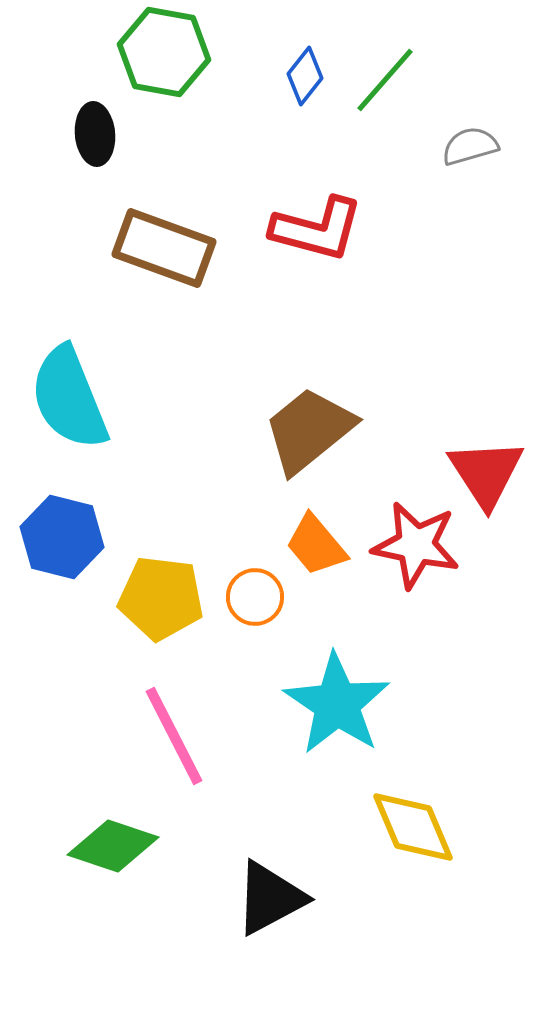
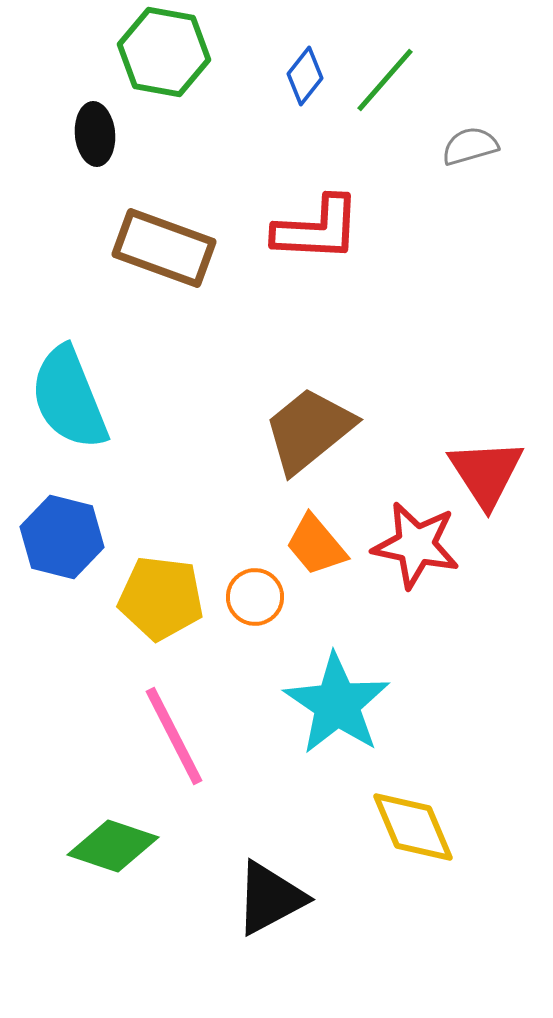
red L-shape: rotated 12 degrees counterclockwise
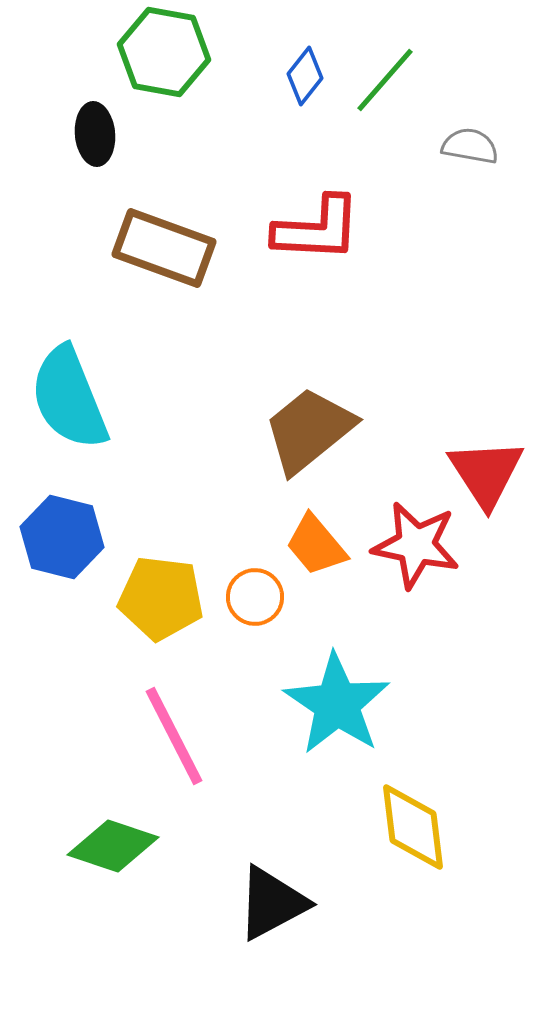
gray semicircle: rotated 26 degrees clockwise
yellow diamond: rotated 16 degrees clockwise
black triangle: moved 2 px right, 5 px down
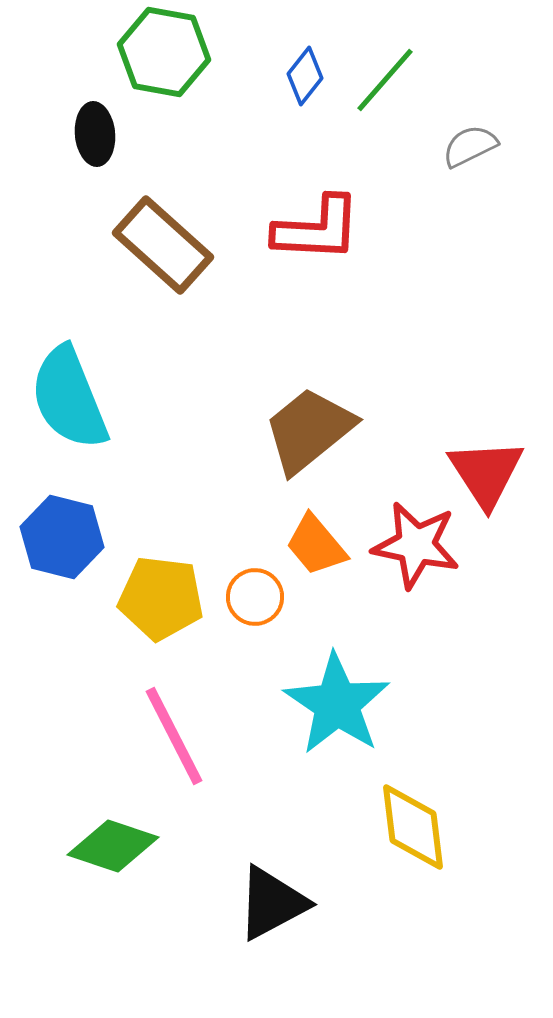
gray semicircle: rotated 36 degrees counterclockwise
brown rectangle: moved 1 px left, 3 px up; rotated 22 degrees clockwise
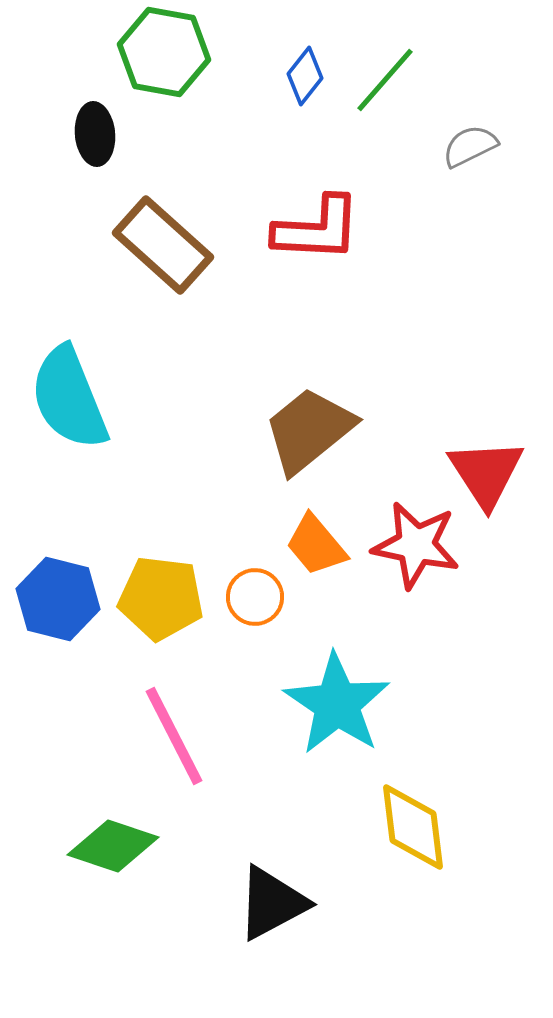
blue hexagon: moved 4 px left, 62 px down
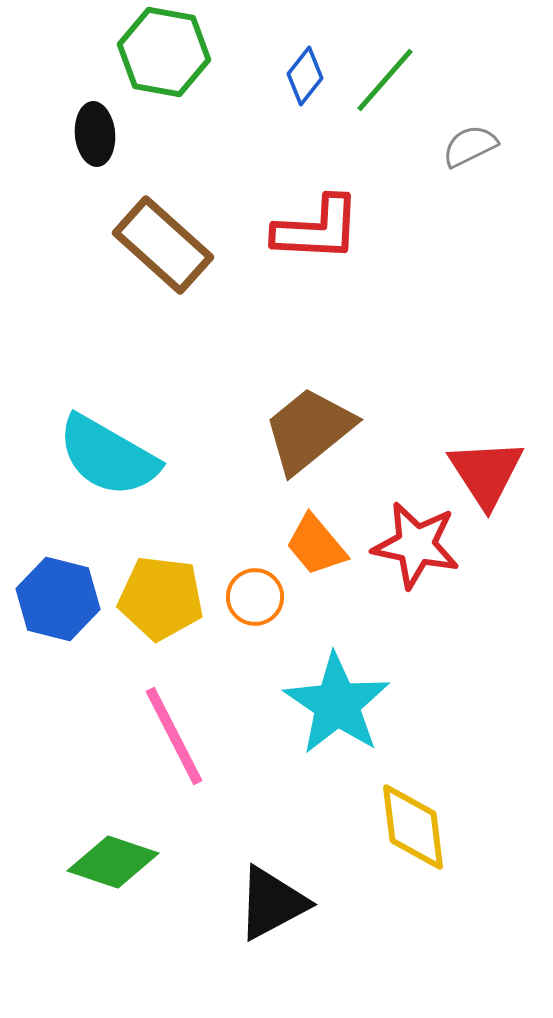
cyan semicircle: moved 39 px right, 58 px down; rotated 38 degrees counterclockwise
green diamond: moved 16 px down
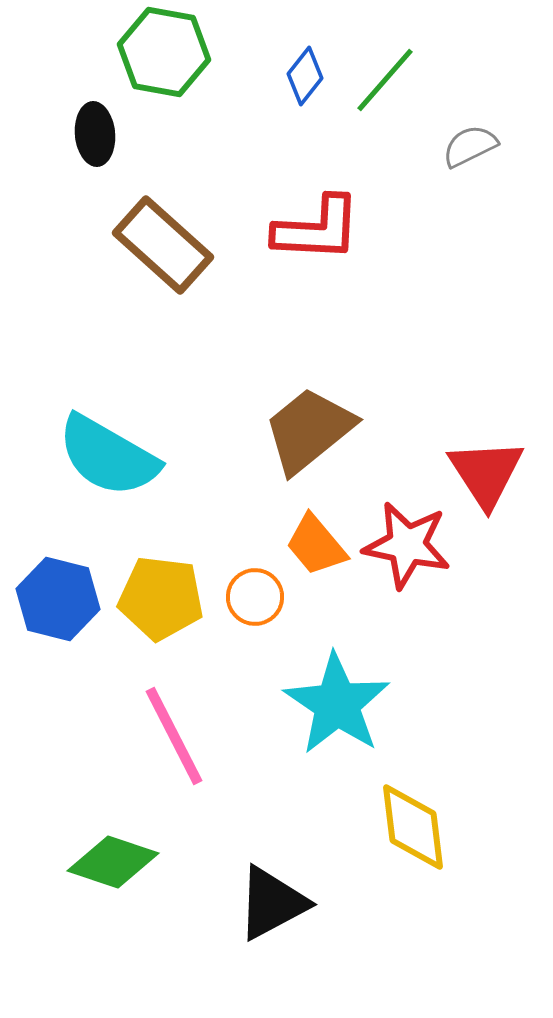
red star: moved 9 px left
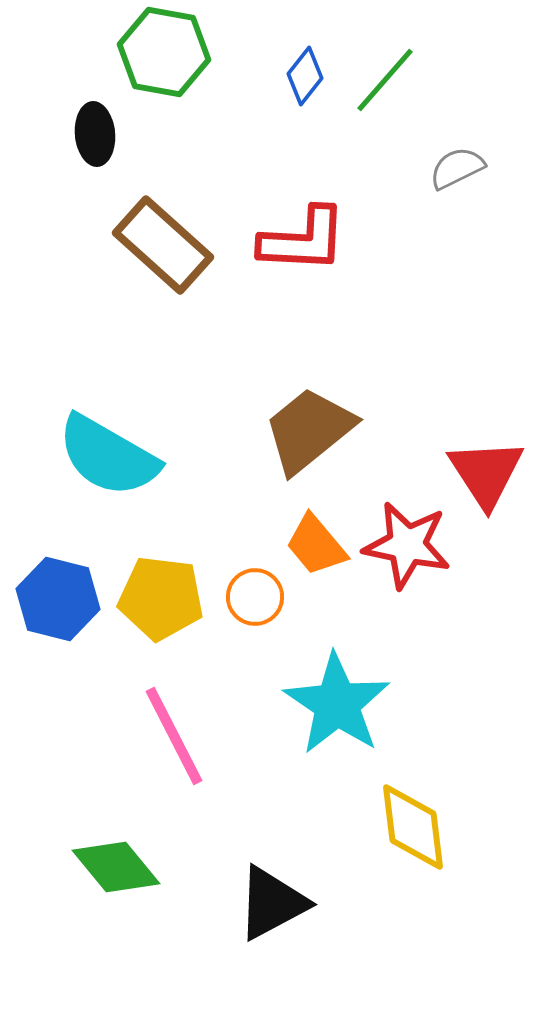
gray semicircle: moved 13 px left, 22 px down
red L-shape: moved 14 px left, 11 px down
green diamond: moved 3 px right, 5 px down; rotated 32 degrees clockwise
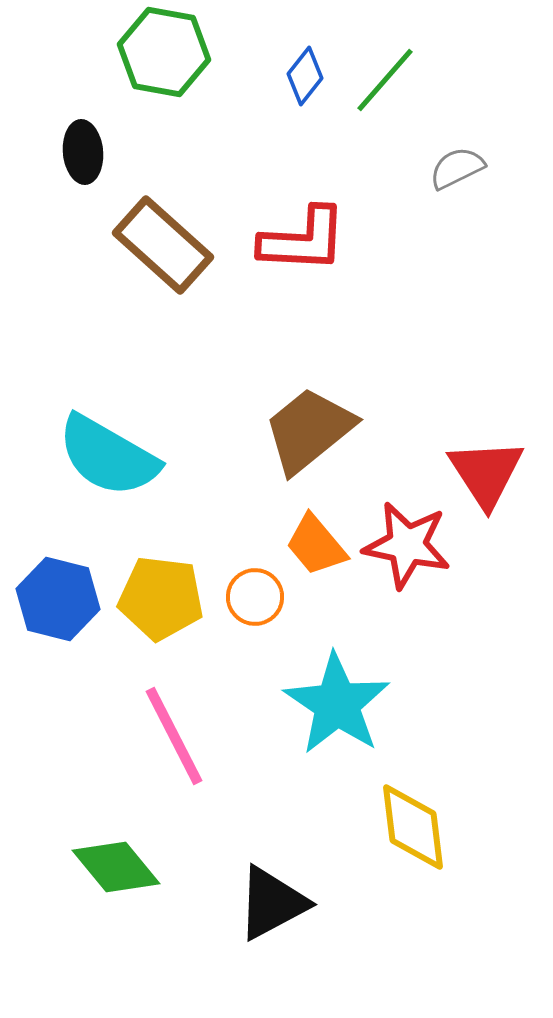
black ellipse: moved 12 px left, 18 px down
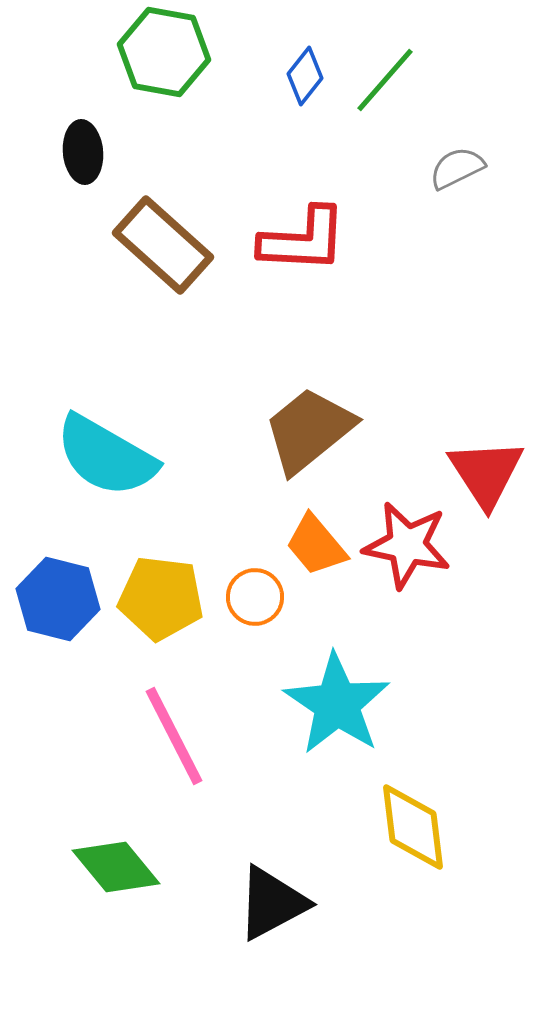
cyan semicircle: moved 2 px left
